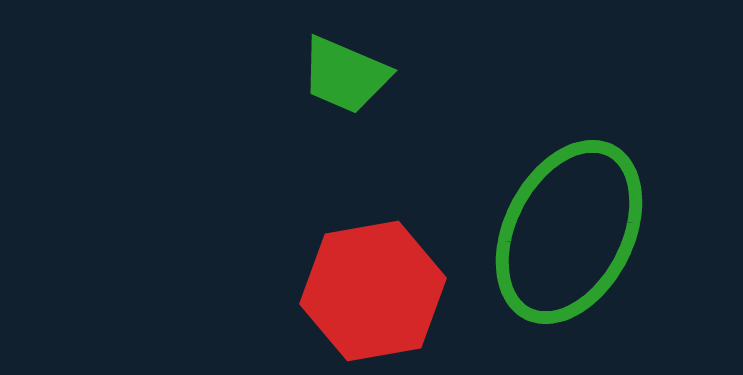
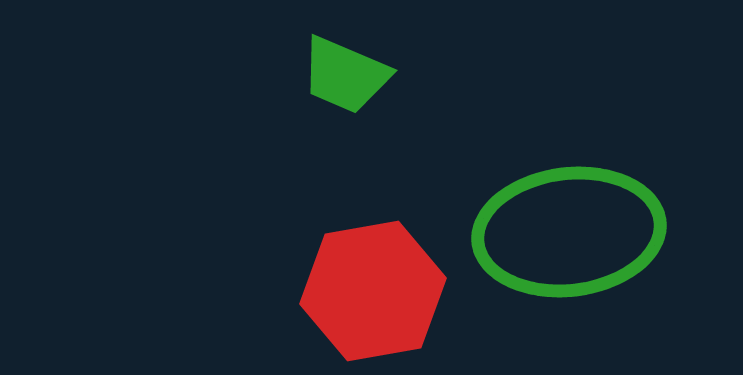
green ellipse: rotated 56 degrees clockwise
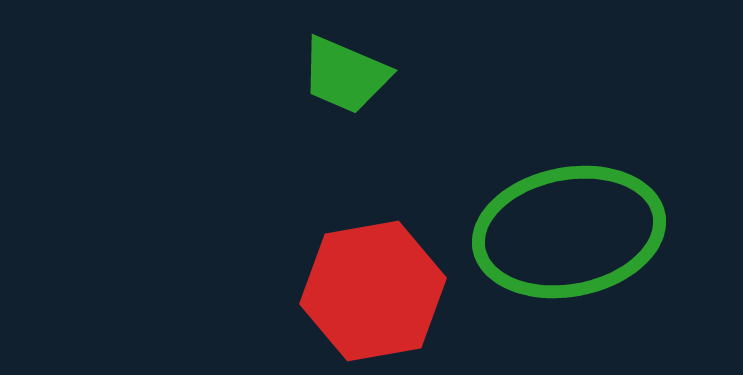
green ellipse: rotated 4 degrees counterclockwise
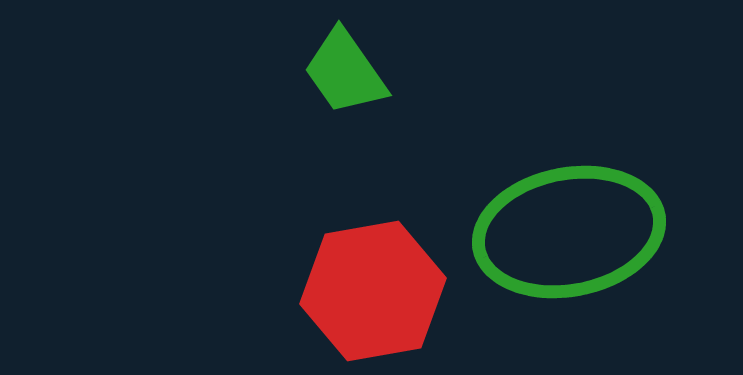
green trapezoid: moved 3 px up; rotated 32 degrees clockwise
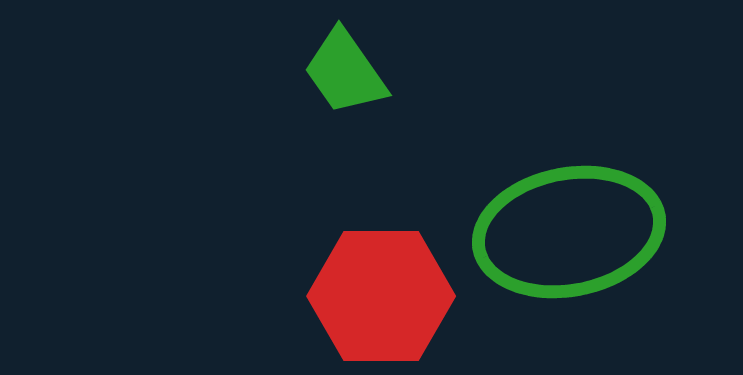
red hexagon: moved 8 px right, 5 px down; rotated 10 degrees clockwise
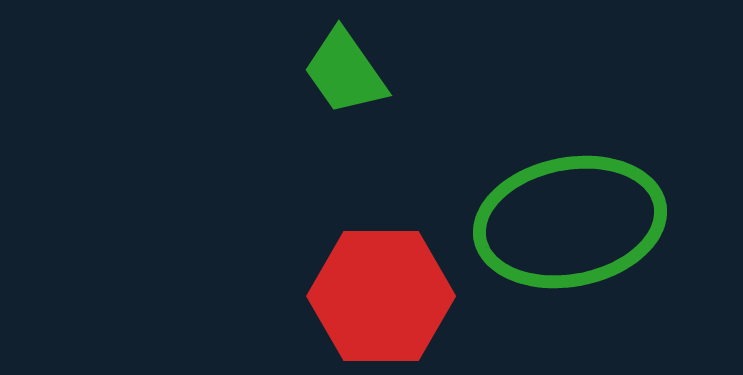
green ellipse: moved 1 px right, 10 px up
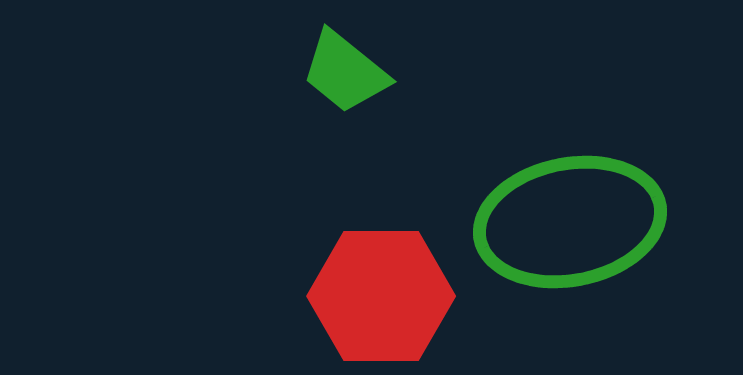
green trapezoid: rotated 16 degrees counterclockwise
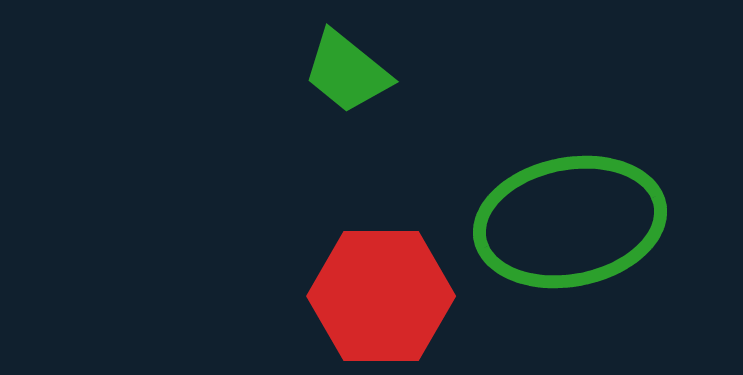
green trapezoid: moved 2 px right
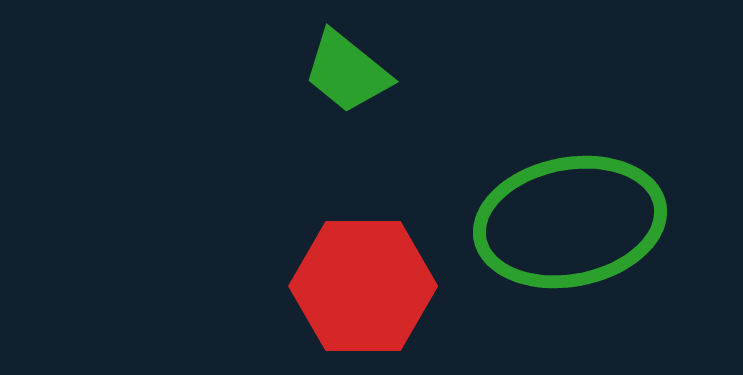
red hexagon: moved 18 px left, 10 px up
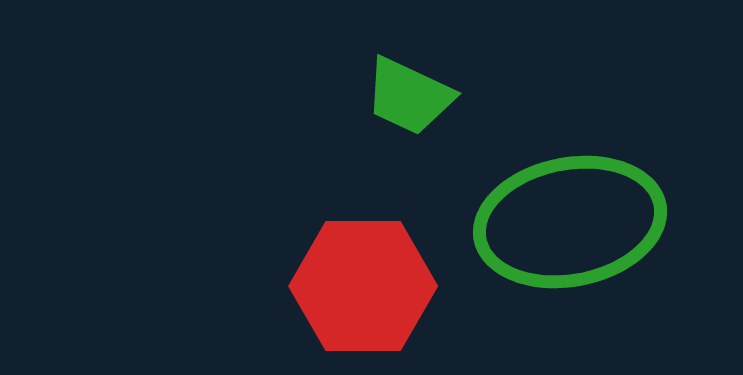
green trapezoid: moved 62 px right, 24 px down; rotated 14 degrees counterclockwise
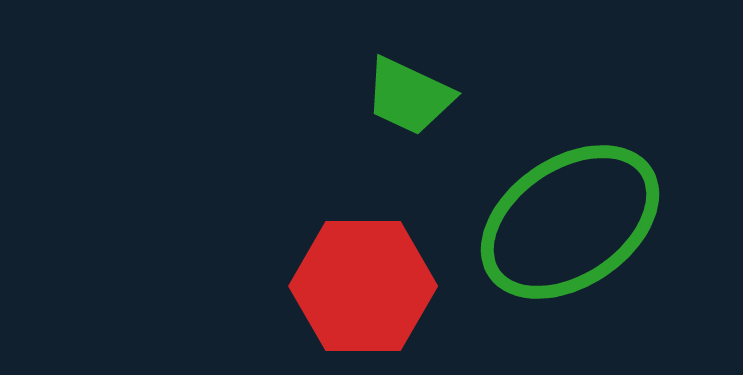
green ellipse: rotated 23 degrees counterclockwise
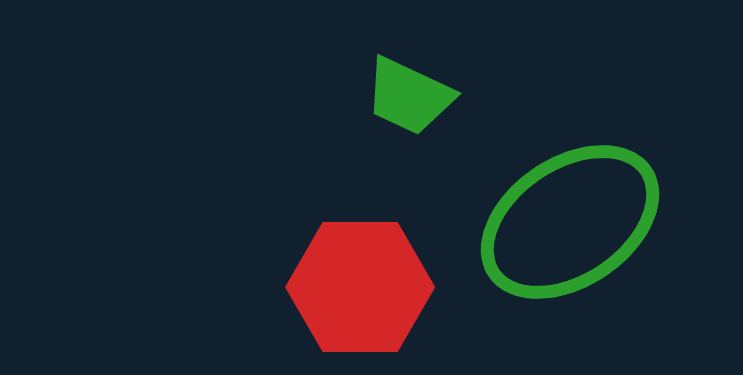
red hexagon: moved 3 px left, 1 px down
